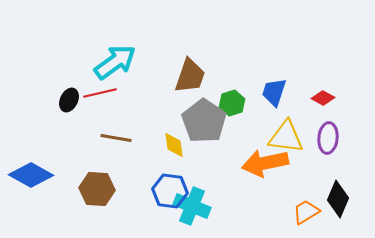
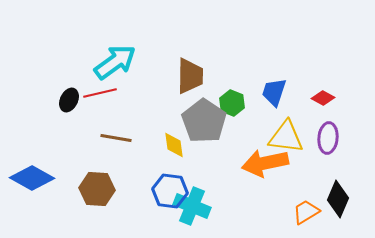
brown trapezoid: rotated 18 degrees counterclockwise
green hexagon: rotated 20 degrees counterclockwise
blue diamond: moved 1 px right, 3 px down
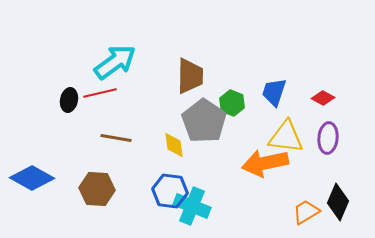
black ellipse: rotated 15 degrees counterclockwise
black diamond: moved 3 px down
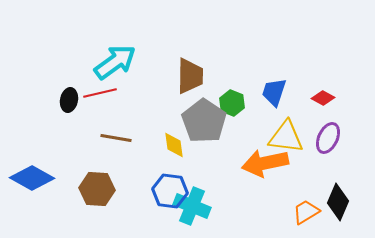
purple ellipse: rotated 20 degrees clockwise
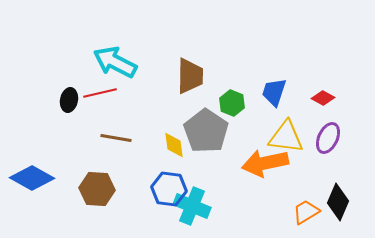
cyan arrow: rotated 117 degrees counterclockwise
gray pentagon: moved 2 px right, 10 px down
blue hexagon: moved 1 px left, 2 px up
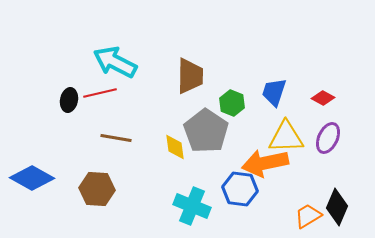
yellow triangle: rotated 9 degrees counterclockwise
yellow diamond: moved 1 px right, 2 px down
blue hexagon: moved 71 px right
black diamond: moved 1 px left, 5 px down
orange trapezoid: moved 2 px right, 4 px down
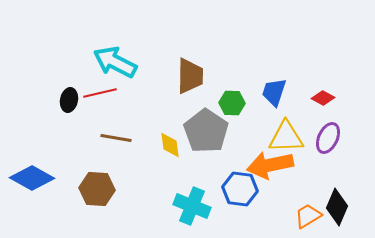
green hexagon: rotated 20 degrees counterclockwise
yellow diamond: moved 5 px left, 2 px up
orange arrow: moved 5 px right, 2 px down
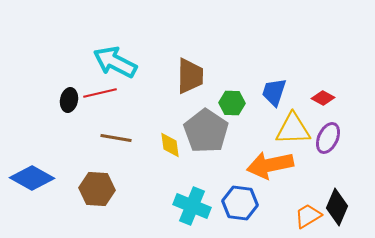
yellow triangle: moved 7 px right, 8 px up
blue hexagon: moved 14 px down
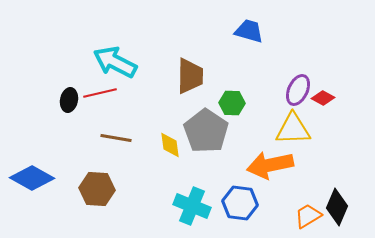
blue trapezoid: moved 25 px left, 61 px up; rotated 88 degrees clockwise
purple ellipse: moved 30 px left, 48 px up
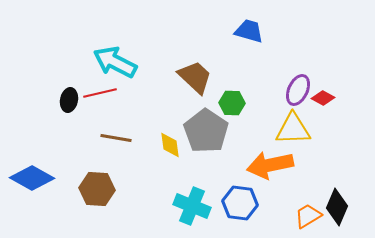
brown trapezoid: moved 5 px right, 1 px down; rotated 48 degrees counterclockwise
